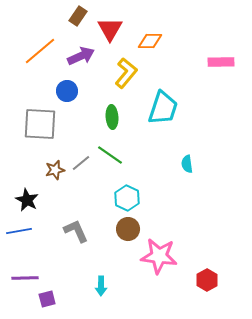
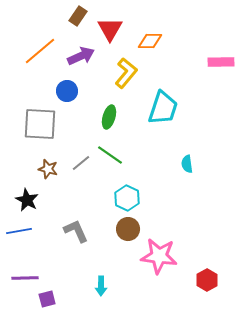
green ellipse: moved 3 px left; rotated 20 degrees clockwise
brown star: moved 7 px left, 1 px up; rotated 30 degrees clockwise
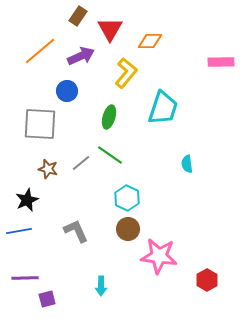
black star: rotated 20 degrees clockwise
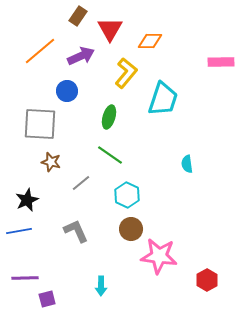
cyan trapezoid: moved 9 px up
gray line: moved 20 px down
brown star: moved 3 px right, 7 px up
cyan hexagon: moved 3 px up
brown circle: moved 3 px right
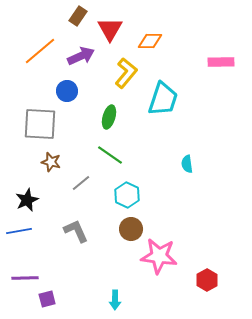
cyan arrow: moved 14 px right, 14 px down
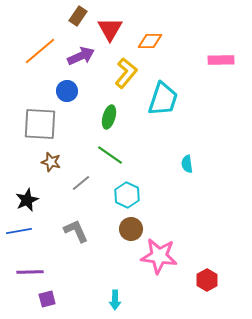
pink rectangle: moved 2 px up
purple line: moved 5 px right, 6 px up
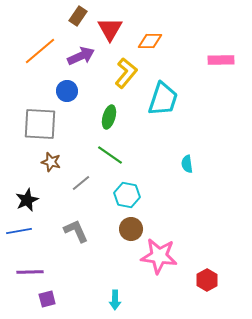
cyan hexagon: rotated 15 degrees counterclockwise
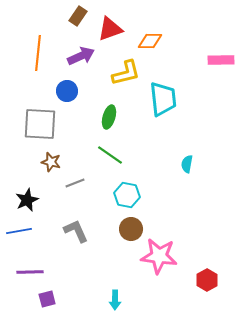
red triangle: rotated 40 degrees clockwise
orange line: moved 2 px left, 2 px down; rotated 44 degrees counterclockwise
yellow L-shape: rotated 36 degrees clockwise
cyan trapezoid: rotated 24 degrees counterclockwise
cyan semicircle: rotated 18 degrees clockwise
gray line: moved 6 px left; rotated 18 degrees clockwise
